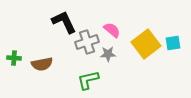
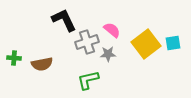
black L-shape: moved 2 px up
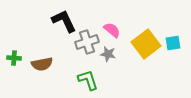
black L-shape: moved 1 px down
gray star: rotated 14 degrees clockwise
green L-shape: rotated 85 degrees clockwise
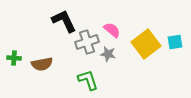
cyan square: moved 2 px right, 1 px up
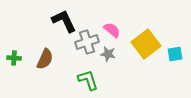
cyan square: moved 12 px down
brown semicircle: moved 3 px right, 5 px up; rotated 55 degrees counterclockwise
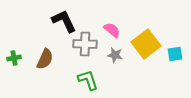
gray cross: moved 2 px left, 2 px down; rotated 20 degrees clockwise
gray star: moved 7 px right, 1 px down
green cross: rotated 16 degrees counterclockwise
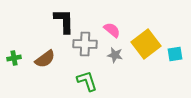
black L-shape: rotated 24 degrees clockwise
brown semicircle: rotated 30 degrees clockwise
green L-shape: moved 1 px left, 1 px down
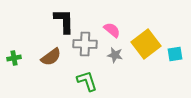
brown semicircle: moved 6 px right, 2 px up
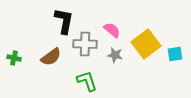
black L-shape: rotated 12 degrees clockwise
green cross: rotated 24 degrees clockwise
